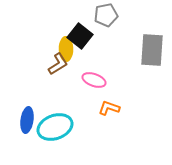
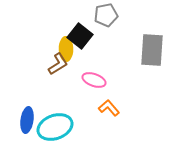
orange L-shape: rotated 30 degrees clockwise
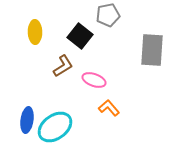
gray pentagon: moved 2 px right
yellow ellipse: moved 31 px left, 17 px up
brown L-shape: moved 5 px right, 2 px down
cyan ellipse: rotated 16 degrees counterclockwise
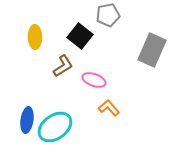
yellow ellipse: moved 5 px down
gray rectangle: rotated 20 degrees clockwise
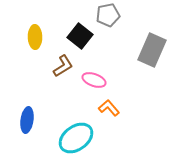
cyan ellipse: moved 21 px right, 11 px down
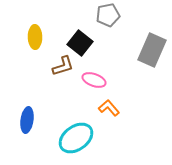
black square: moved 7 px down
brown L-shape: rotated 15 degrees clockwise
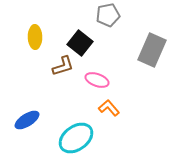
pink ellipse: moved 3 px right
blue ellipse: rotated 50 degrees clockwise
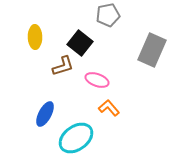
blue ellipse: moved 18 px right, 6 px up; rotated 30 degrees counterclockwise
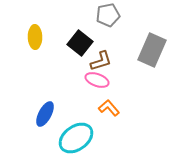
brown L-shape: moved 38 px right, 5 px up
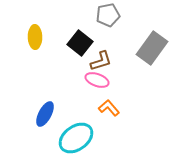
gray rectangle: moved 2 px up; rotated 12 degrees clockwise
